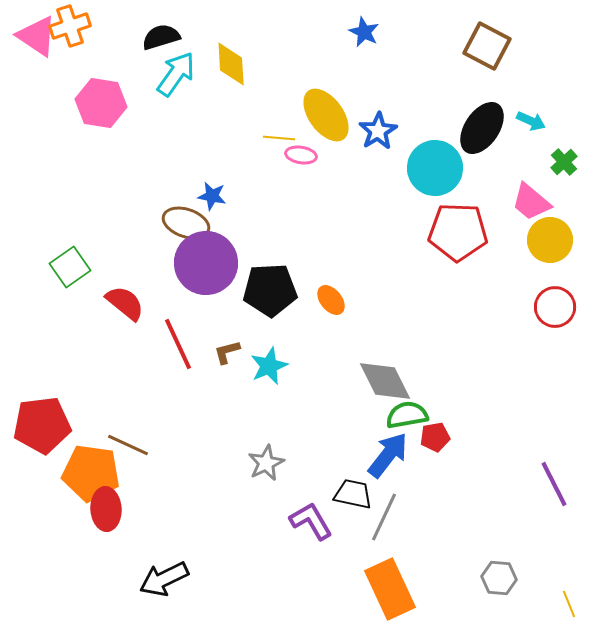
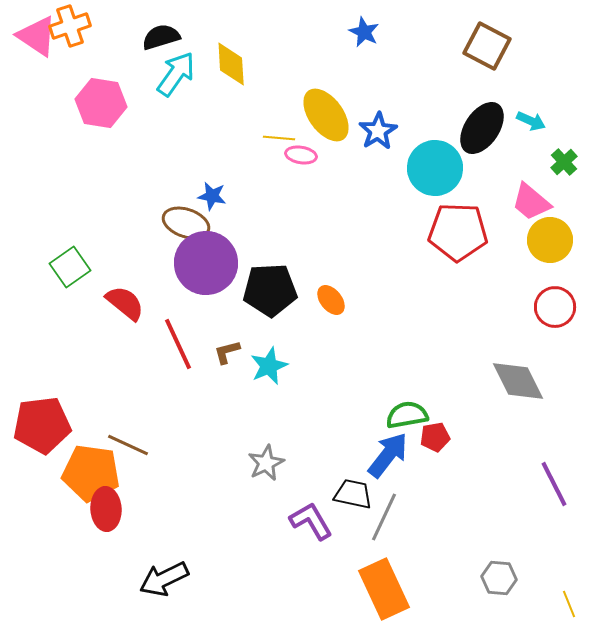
gray diamond at (385, 381): moved 133 px right
orange rectangle at (390, 589): moved 6 px left
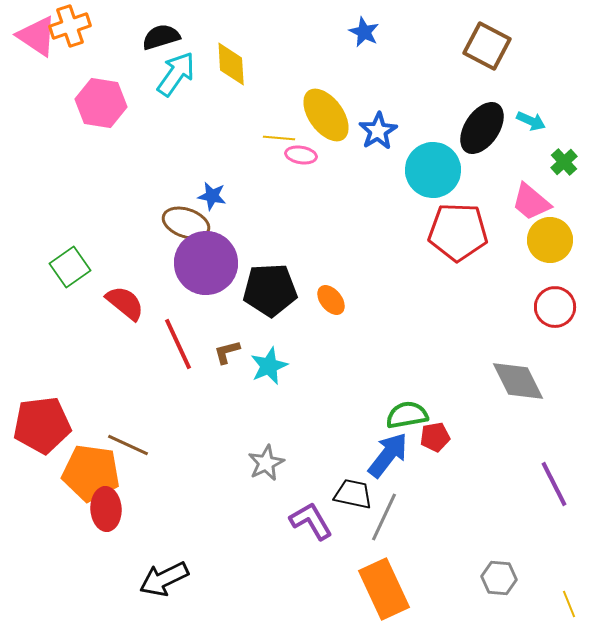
cyan circle at (435, 168): moved 2 px left, 2 px down
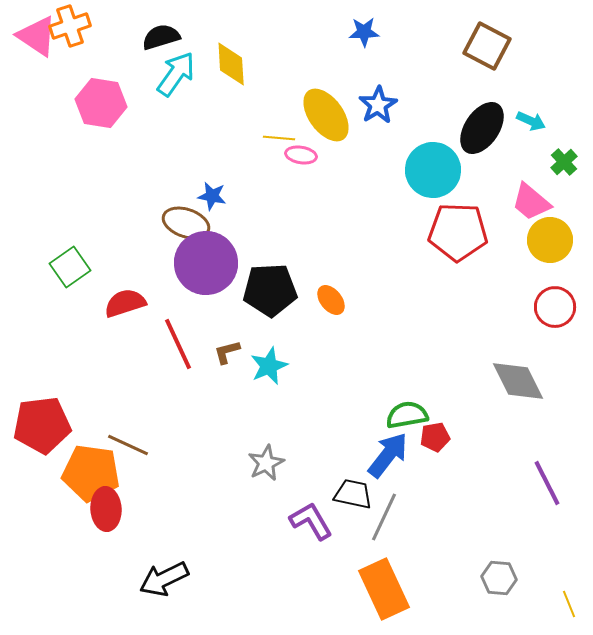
blue star at (364, 32): rotated 28 degrees counterclockwise
blue star at (378, 131): moved 26 px up
red semicircle at (125, 303): rotated 57 degrees counterclockwise
purple line at (554, 484): moved 7 px left, 1 px up
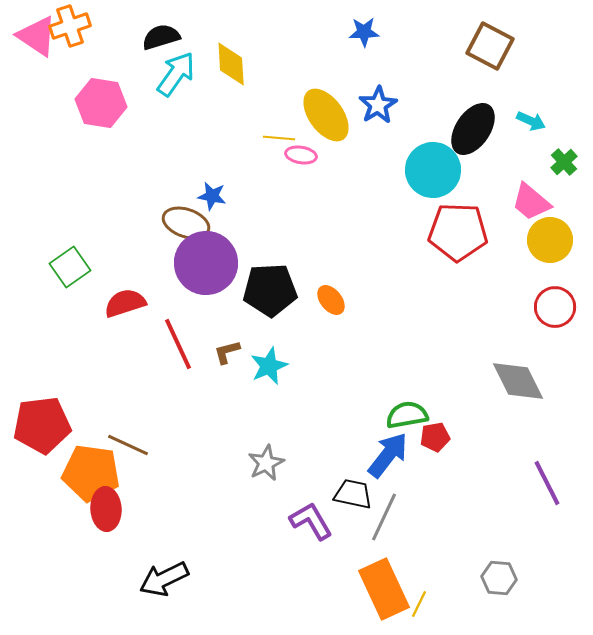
brown square at (487, 46): moved 3 px right
black ellipse at (482, 128): moved 9 px left, 1 px down
yellow line at (569, 604): moved 150 px left; rotated 48 degrees clockwise
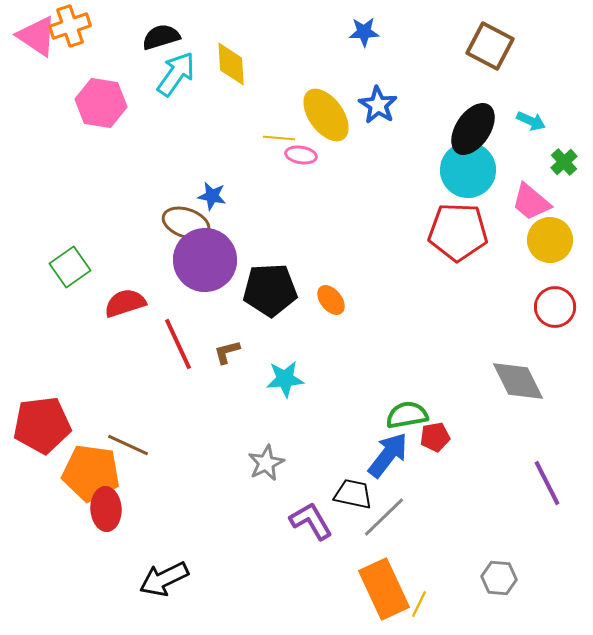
blue star at (378, 105): rotated 9 degrees counterclockwise
cyan circle at (433, 170): moved 35 px right
purple circle at (206, 263): moved 1 px left, 3 px up
cyan star at (269, 366): moved 16 px right, 13 px down; rotated 18 degrees clockwise
gray line at (384, 517): rotated 21 degrees clockwise
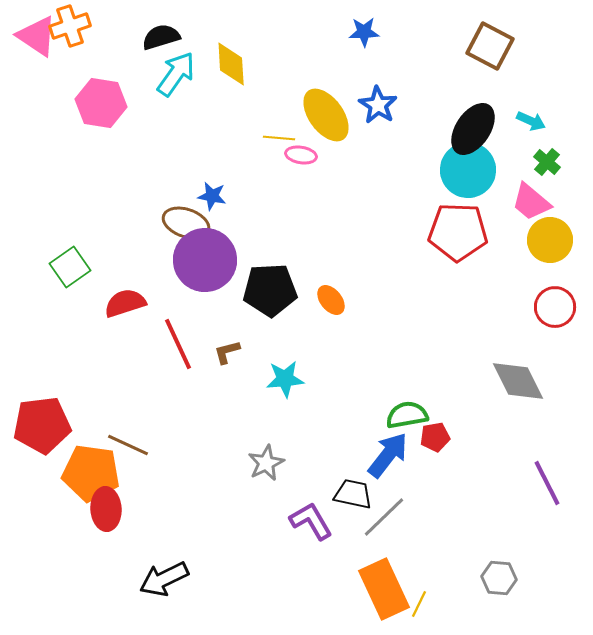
green cross at (564, 162): moved 17 px left; rotated 8 degrees counterclockwise
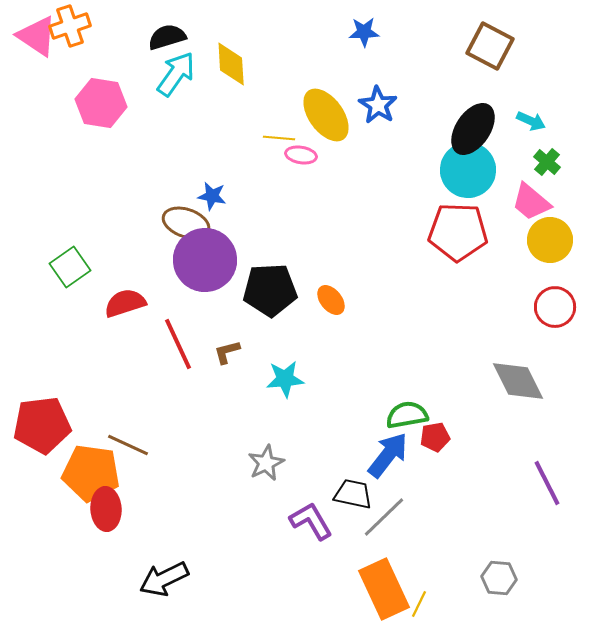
black semicircle at (161, 37): moved 6 px right
